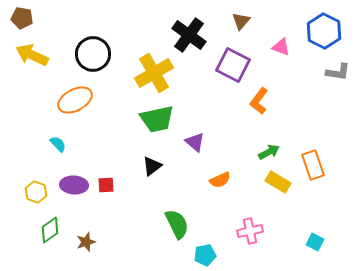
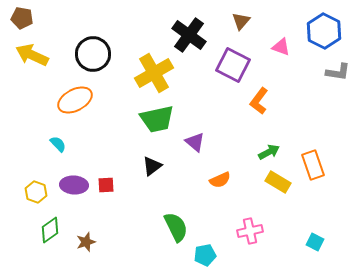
green semicircle: moved 1 px left, 3 px down
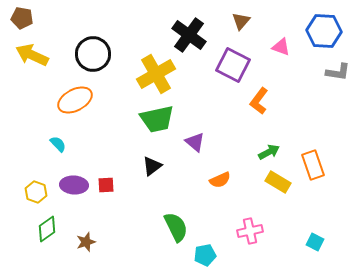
blue hexagon: rotated 24 degrees counterclockwise
yellow cross: moved 2 px right, 1 px down
green diamond: moved 3 px left, 1 px up
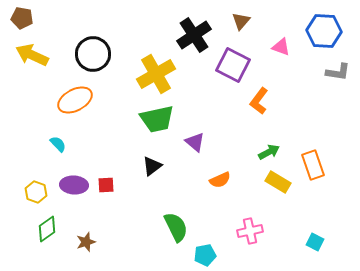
black cross: moved 5 px right; rotated 20 degrees clockwise
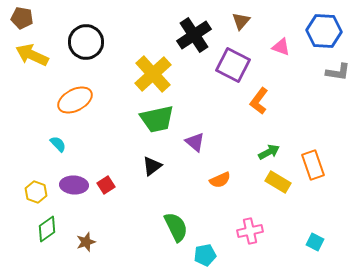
black circle: moved 7 px left, 12 px up
yellow cross: moved 3 px left; rotated 12 degrees counterclockwise
red square: rotated 30 degrees counterclockwise
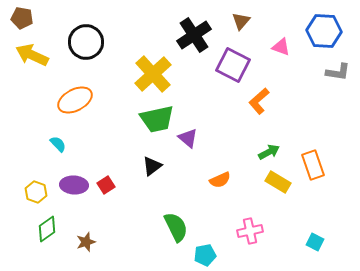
orange L-shape: rotated 12 degrees clockwise
purple triangle: moved 7 px left, 4 px up
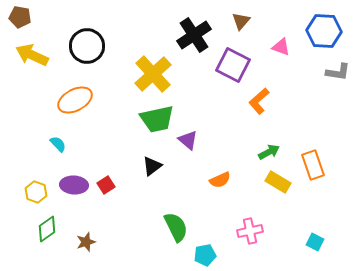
brown pentagon: moved 2 px left, 1 px up
black circle: moved 1 px right, 4 px down
purple triangle: moved 2 px down
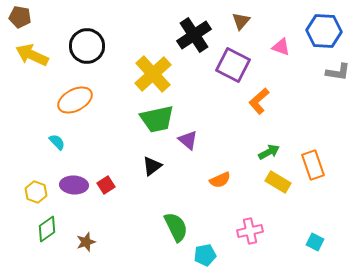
cyan semicircle: moved 1 px left, 2 px up
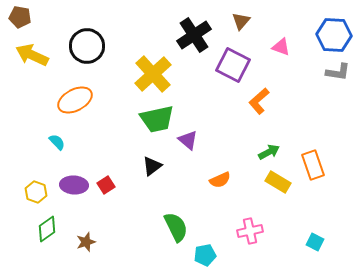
blue hexagon: moved 10 px right, 4 px down
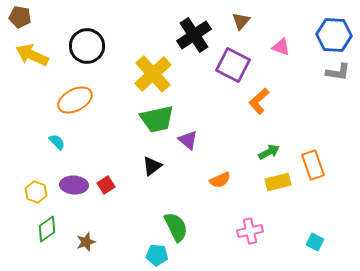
yellow rectangle: rotated 45 degrees counterclockwise
cyan pentagon: moved 48 px left; rotated 15 degrees clockwise
